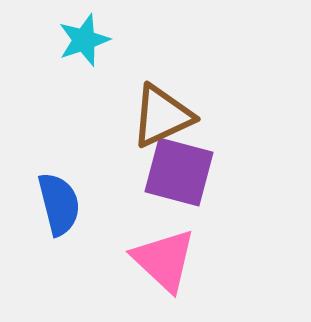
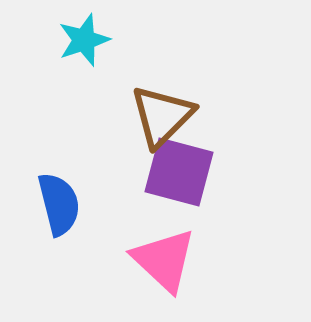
brown triangle: rotated 20 degrees counterclockwise
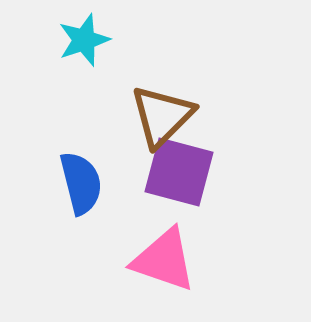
blue semicircle: moved 22 px right, 21 px up
pink triangle: rotated 24 degrees counterclockwise
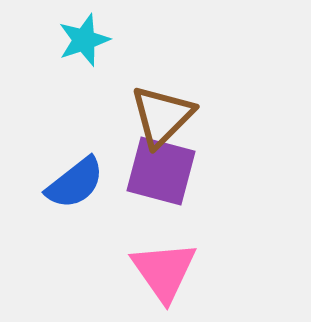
purple square: moved 18 px left, 1 px up
blue semicircle: moved 6 px left; rotated 66 degrees clockwise
pink triangle: moved 11 px down; rotated 36 degrees clockwise
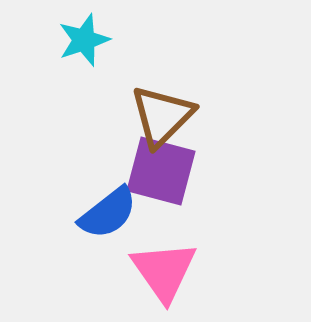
blue semicircle: moved 33 px right, 30 px down
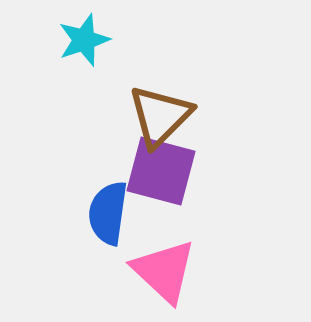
brown triangle: moved 2 px left
blue semicircle: rotated 136 degrees clockwise
pink triangle: rotated 12 degrees counterclockwise
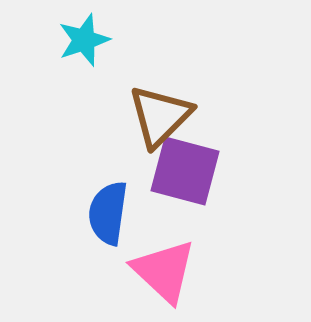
purple square: moved 24 px right
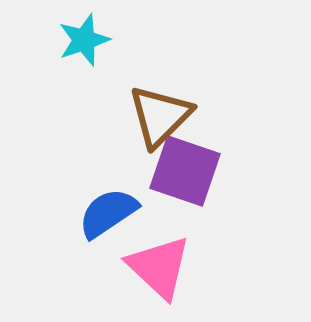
purple square: rotated 4 degrees clockwise
blue semicircle: rotated 48 degrees clockwise
pink triangle: moved 5 px left, 4 px up
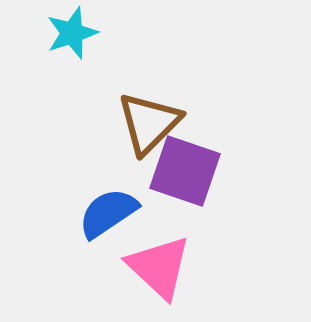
cyan star: moved 12 px left, 7 px up
brown triangle: moved 11 px left, 7 px down
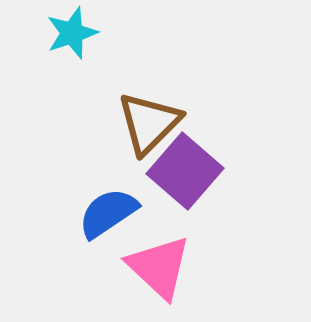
purple square: rotated 22 degrees clockwise
